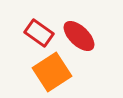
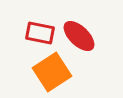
red rectangle: moved 1 px right; rotated 24 degrees counterclockwise
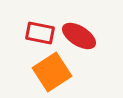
red ellipse: rotated 12 degrees counterclockwise
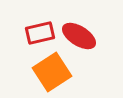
red rectangle: rotated 24 degrees counterclockwise
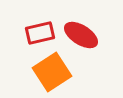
red ellipse: moved 2 px right, 1 px up
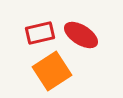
orange square: moved 1 px up
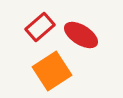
red rectangle: moved 6 px up; rotated 28 degrees counterclockwise
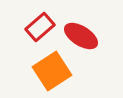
red ellipse: moved 1 px down
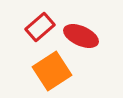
red ellipse: rotated 8 degrees counterclockwise
